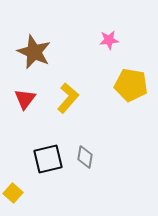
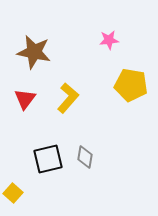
brown star: rotated 12 degrees counterclockwise
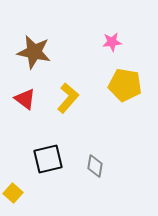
pink star: moved 3 px right, 2 px down
yellow pentagon: moved 6 px left
red triangle: rotated 30 degrees counterclockwise
gray diamond: moved 10 px right, 9 px down
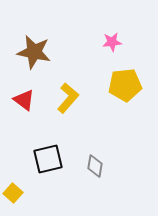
yellow pentagon: rotated 16 degrees counterclockwise
red triangle: moved 1 px left, 1 px down
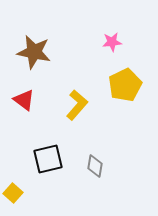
yellow pentagon: rotated 20 degrees counterclockwise
yellow L-shape: moved 9 px right, 7 px down
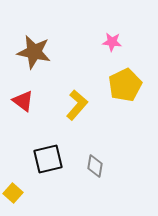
pink star: rotated 12 degrees clockwise
red triangle: moved 1 px left, 1 px down
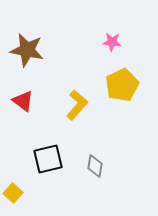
brown star: moved 7 px left, 2 px up
yellow pentagon: moved 3 px left
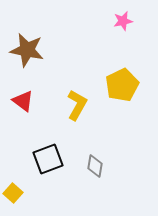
pink star: moved 11 px right, 21 px up; rotated 18 degrees counterclockwise
yellow L-shape: rotated 12 degrees counterclockwise
black square: rotated 8 degrees counterclockwise
